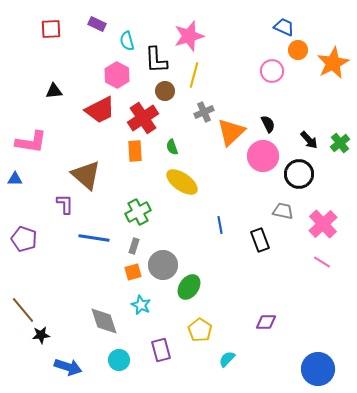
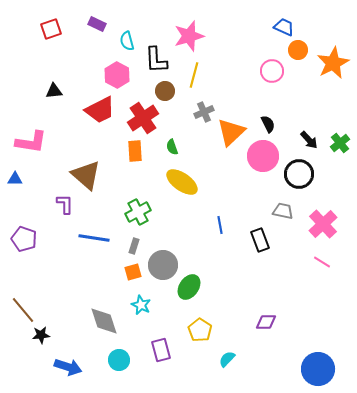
red square at (51, 29): rotated 15 degrees counterclockwise
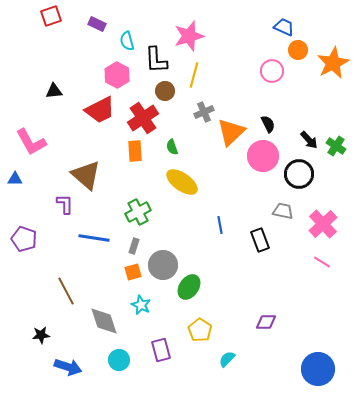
red square at (51, 29): moved 13 px up
pink L-shape at (31, 142): rotated 52 degrees clockwise
green cross at (340, 143): moved 4 px left, 3 px down; rotated 18 degrees counterclockwise
brown line at (23, 310): moved 43 px right, 19 px up; rotated 12 degrees clockwise
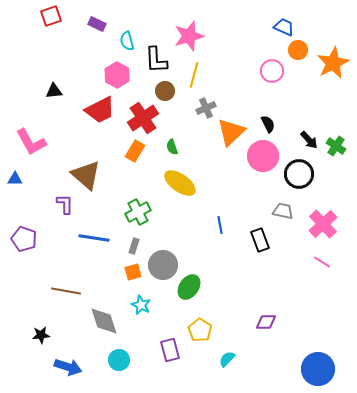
gray cross at (204, 112): moved 2 px right, 4 px up
orange rectangle at (135, 151): rotated 35 degrees clockwise
yellow ellipse at (182, 182): moved 2 px left, 1 px down
brown line at (66, 291): rotated 52 degrees counterclockwise
purple rectangle at (161, 350): moved 9 px right
